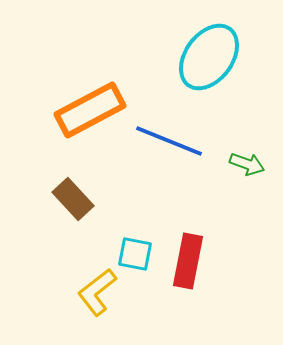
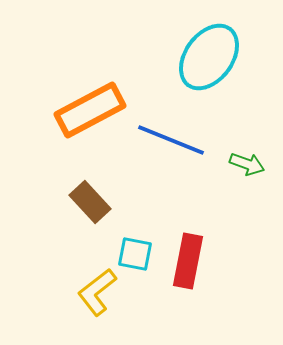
blue line: moved 2 px right, 1 px up
brown rectangle: moved 17 px right, 3 px down
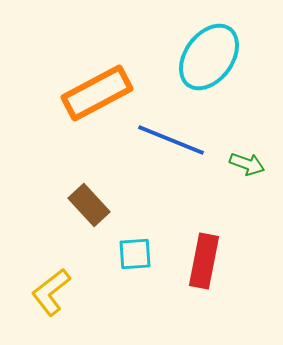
orange rectangle: moved 7 px right, 17 px up
brown rectangle: moved 1 px left, 3 px down
cyan square: rotated 15 degrees counterclockwise
red rectangle: moved 16 px right
yellow L-shape: moved 46 px left
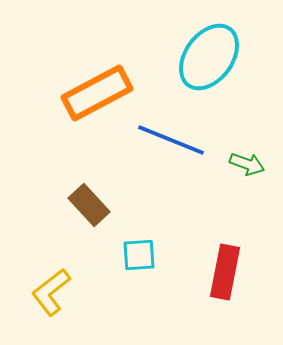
cyan square: moved 4 px right, 1 px down
red rectangle: moved 21 px right, 11 px down
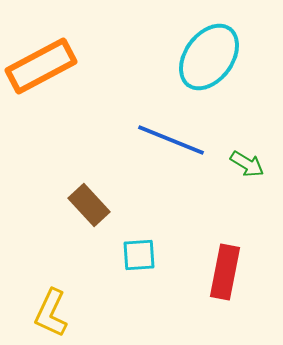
orange rectangle: moved 56 px left, 27 px up
green arrow: rotated 12 degrees clockwise
yellow L-shape: moved 21 px down; rotated 27 degrees counterclockwise
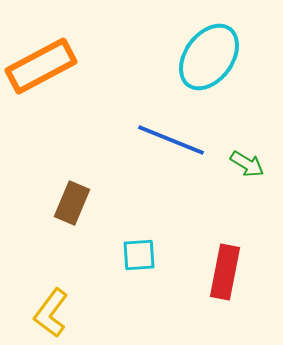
brown rectangle: moved 17 px left, 2 px up; rotated 66 degrees clockwise
yellow L-shape: rotated 12 degrees clockwise
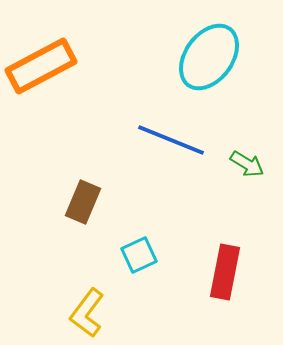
brown rectangle: moved 11 px right, 1 px up
cyan square: rotated 21 degrees counterclockwise
yellow L-shape: moved 36 px right
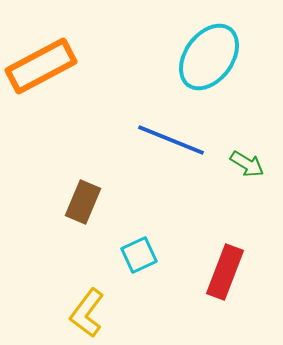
red rectangle: rotated 10 degrees clockwise
